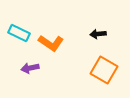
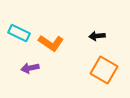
black arrow: moved 1 px left, 2 px down
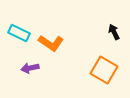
black arrow: moved 17 px right, 4 px up; rotated 70 degrees clockwise
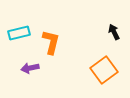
cyan rectangle: rotated 40 degrees counterclockwise
orange L-shape: moved 1 px up; rotated 110 degrees counterclockwise
orange square: rotated 24 degrees clockwise
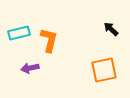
black arrow: moved 3 px left, 3 px up; rotated 21 degrees counterclockwise
orange L-shape: moved 2 px left, 2 px up
orange square: rotated 24 degrees clockwise
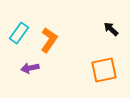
cyan rectangle: rotated 40 degrees counterclockwise
orange L-shape: rotated 20 degrees clockwise
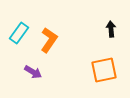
black arrow: rotated 42 degrees clockwise
purple arrow: moved 3 px right, 4 px down; rotated 138 degrees counterclockwise
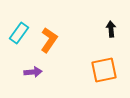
purple arrow: rotated 36 degrees counterclockwise
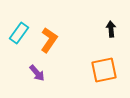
purple arrow: moved 4 px right, 1 px down; rotated 54 degrees clockwise
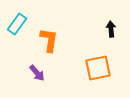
cyan rectangle: moved 2 px left, 9 px up
orange L-shape: rotated 25 degrees counterclockwise
orange square: moved 6 px left, 2 px up
